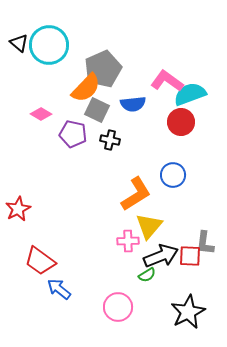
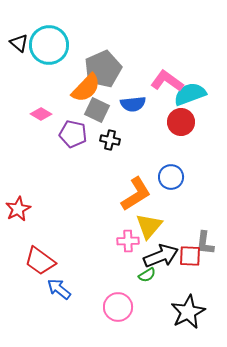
blue circle: moved 2 px left, 2 px down
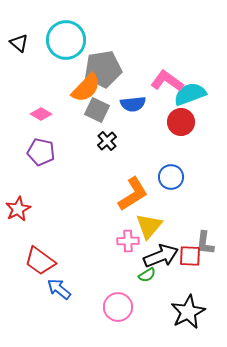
cyan circle: moved 17 px right, 5 px up
gray pentagon: rotated 15 degrees clockwise
purple pentagon: moved 32 px left, 18 px down
black cross: moved 3 px left, 1 px down; rotated 36 degrees clockwise
orange L-shape: moved 3 px left
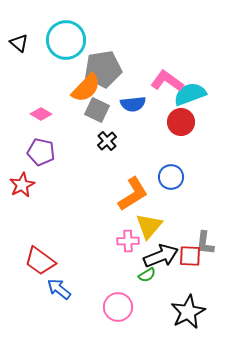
red star: moved 4 px right, 24 px up
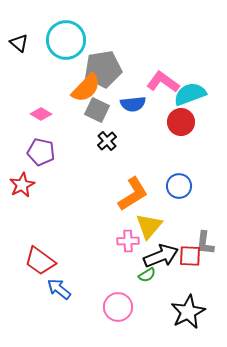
pink L-shape: moved 4 px left, 1 px down
blue circle: moved 8 px right, 9 px down
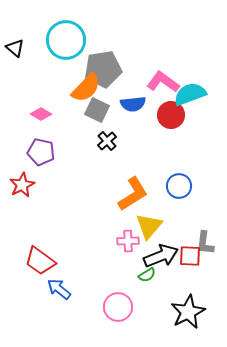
black triangle: moved 4 px left, 5 px down
red circle: moved 10 px left, 7 px up
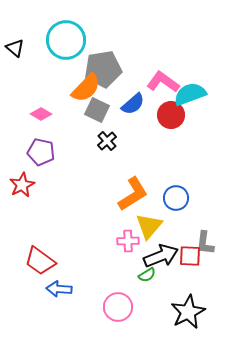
blue semicircle: rotated 35 degrees counterclockwise
blue circle: moved 3 px left, 12 px down
blue arrow: rotated 35 degrees counterclockwise
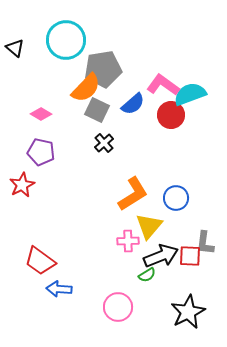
pink L-shape: moved 3 px down
black cross: moved 3 px left, 2 px down
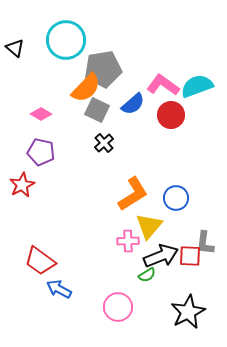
cyan semicircle: moved 7 px right, 8 px up
blue arrow: rotated 25 degrees clockwise
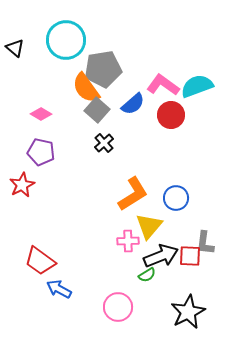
orange semicircle: rotated 100 degrees clockwise
gray square: rotated 15 degrees clockwise
